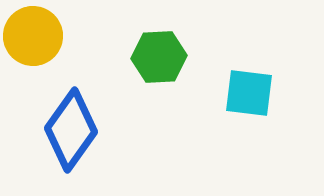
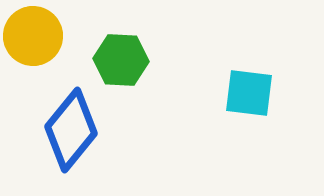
green hexagon: moved 38 px left, 3 px down; rotated 6 degrees clockwise
blue diamond: rotated 4 degrees clockwise
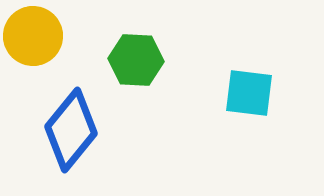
green hexagon: moved 15 px right
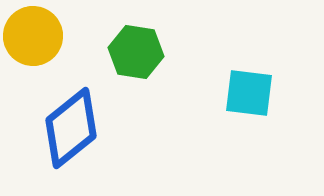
green hexagon: moved 8 px up; rotated 6 degrees clockwise
blue diamond: moved 2 px up; rotated 12 degrees clockwise
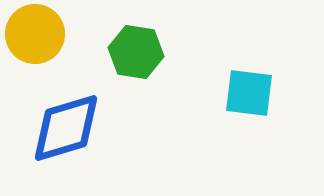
yellow circle: moved 2 px right, 2 px up
blue diamond: moved 5 px left; rotated 22 degrees clockwise
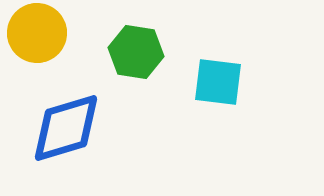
yellow circle: moved 2 px right, 1 px up
cyan square: moved 31 px left, 11 px up
